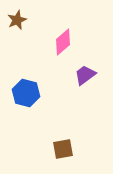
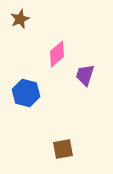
brown star: moved 3 px right, 1 px up
pink diamond: moved 6 px left, 12 px down
purple trapezoid: rotated 35 degrees counterclockwise
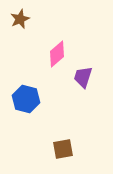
purple trapezoid: moved 2 px left, 2 px down
blue hexagon: moved 6 px down
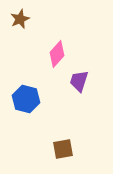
pink diamond: rotated 8 degrees counterclockwise
purple trapezoid: moved 4 px left, 4 px down
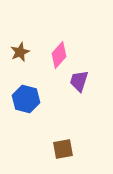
brown star: moved 33 px down
pink diamond: moved 2 px right, 1 px down
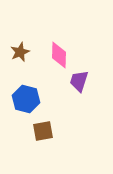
pink diamond: rotated 40 degrees counterclockwise
brown square: moved 20 px left, 18 px up
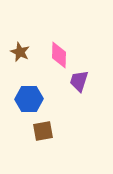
brown star: rotated 24 degrees counterclockwise
blue hexagon: moved 3 px right; rotated 16 degrees counterclockwise
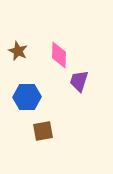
brown star: moved 2 px left, 1 px up
blue hexagon: moved 2 px left, 2 px up
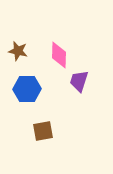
brown star: rotated 12 degrees counterclockwise
blue hexagon: moved 8 px up
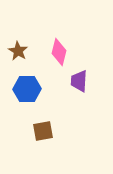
brown star: rotated 18 degrees clockwise
pink diamond: moved 3 px up; rotated 12 degrees clockwise
purple trapezoid: rotated 15 degrees counterclockwise
